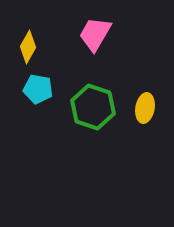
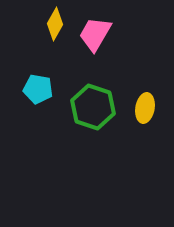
yellow diamond: moved 27 px right, 23 px up
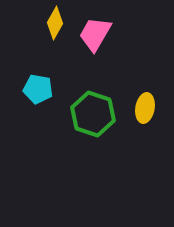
yellow diamond: moved 1 px up
green hexagon: moved 7 px down
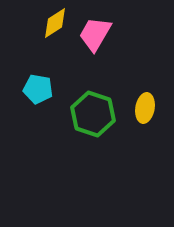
yellow diamond: rotated 28 degrees clockwise
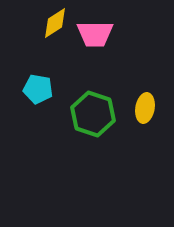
pink trapezoid: rotated 120 degrees counterclockwise
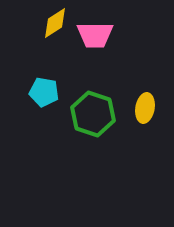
pink trapezoid: moved 1 px down
cyan pentagon: moved 6 px right, 3 px down
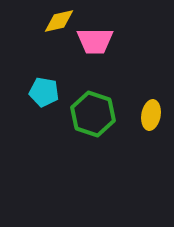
yellow diamond: moved 4 px right, 2 px up; rotated 20 degrees clockwise
pink trapezoid: moved 6 px down
yellow ellipse: moved 6 px right, 7 px down
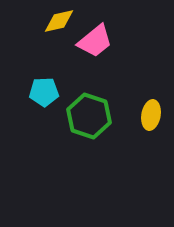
pink trapezoid: rotated 39 degrees counterclockwise
cyan pentagon: rotated 12 degrees counterclockwise
green hexagon: moved 4 px left, 2 px down
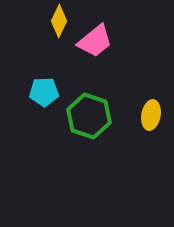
yellow diamond: rotated 52 degrees counterclockwise
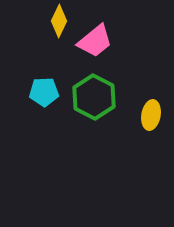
green hexagon: moved 5 px right, 19 px up; rotated 9 degrees clockwise
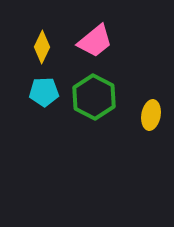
yellow diamond: moved 17 px left, 26 px down
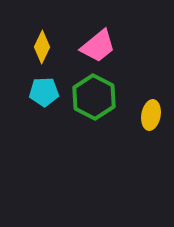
pink trapezoid: moved 3 px right, 5 px down
